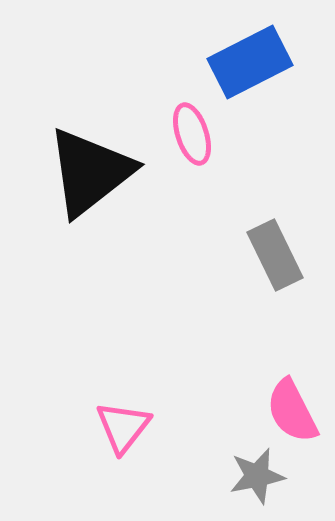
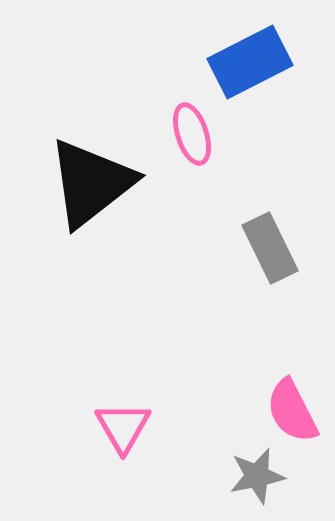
black triangle: moved 1 px right, 11 px down
gray rectangle: moved 5 px left, 7 px up
pink triangle: rotated 8 degrees counterclockwise
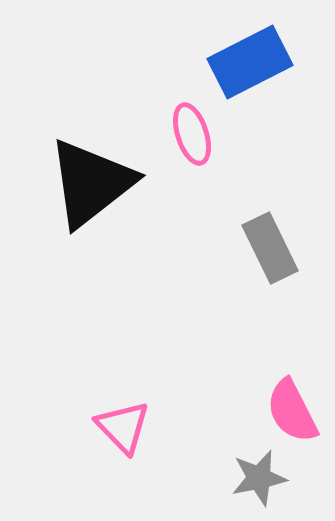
pink triangle: rotated 14 degrees counterclockwise
gray star: moved 2 px right, 2 px down
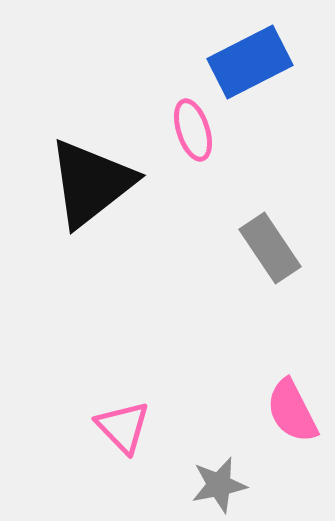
pink ellipse: moved 1 px right, 4 px up
gray rectangle: rotated 8 degrees counterclockwise
gray star: moved 40 px left, 7 px down
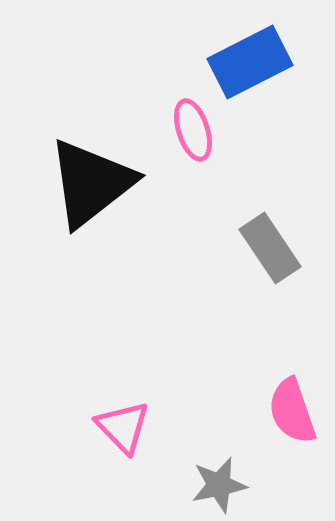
pink semicircle: rotated 8 degrees clockwise
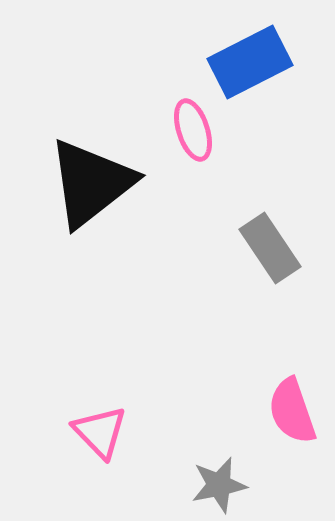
pink triangle: moved 23 px left, 5 px down
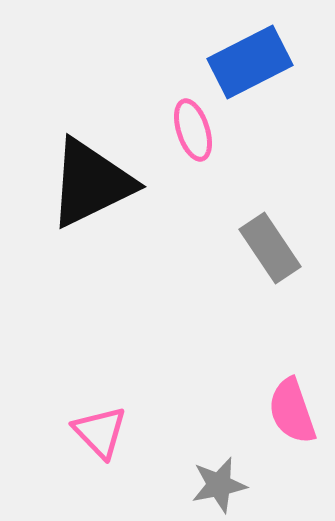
black triangle: rotated 12 degrees clockwise
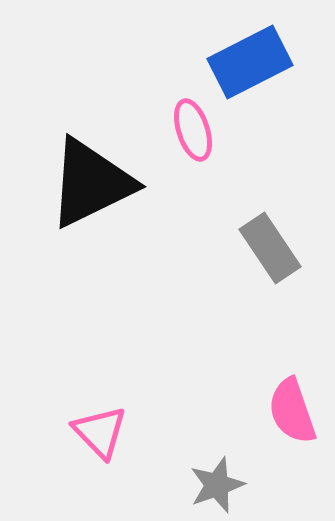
gray star: moved 2 px left; rotated 8 degrees counterclockwise
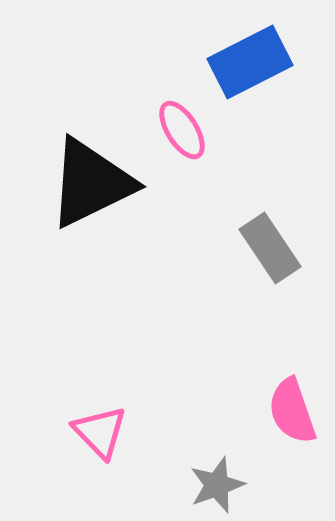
pink ellipse: moved 11 px left; rotated 14 degrees counterclockwise
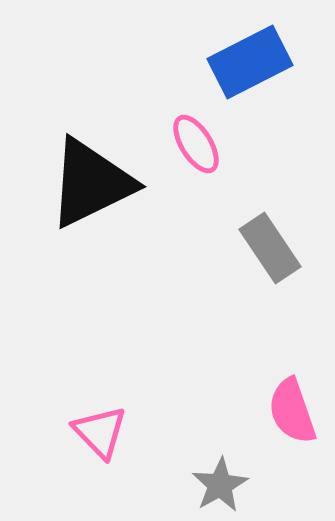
pink ellipse: moved 14 px right, 14 px down
gray star: moved 3 px right; rotated 10 degrees counterclockwise
